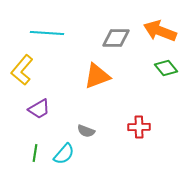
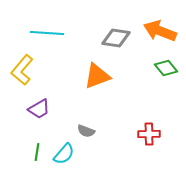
gray diamond: rotated 8 degrees clockwise
red cross: moved 10 px right, 7 px down
green line: moved 2 px right, 1 px up
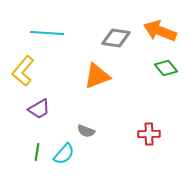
yellow L-shape: moved 1 px right, 1 px down
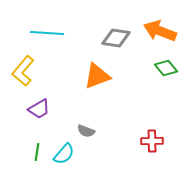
red cross: moved 3 px right, 7 px down
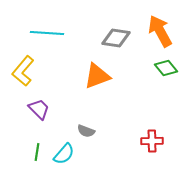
orange arrow: rotated 40 degrees clockwise
purple trapezoid: rotated 105 degrees counterclockwise
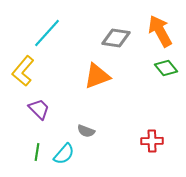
cyan line: rotated 52 degrees counterclockwise
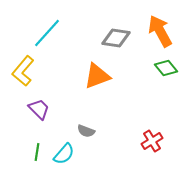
red cross: rotated 30 degrees counterclockwise
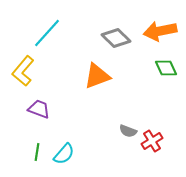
orange arrow: rotated 72 degrees counterclockwise
gray diamond: rotated 36 degrees clockwise
green diamond: rotated 15 degrees clockwise
purple trapezoid: rotated 25 degrees counterclockwise
gray semicircle: moved 42 px right
